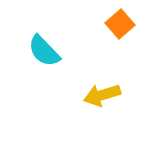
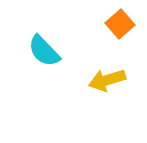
yellow arrow: moved 5 px right, 15 px up
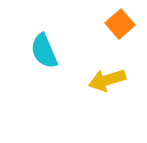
cyan semicircle: rotated 21 degrees clockwise
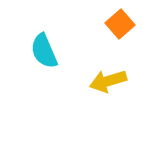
yellow arrow: moved 1 px right, 1 px down
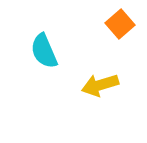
yellow arrow: moved 8 px left, 4 px down
